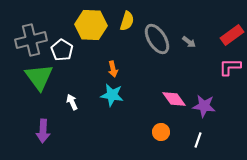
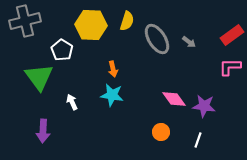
gray cross: moved 6 px left, 19 px up
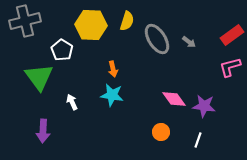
pink L-shape: rotated 15 degrees counterclockwise
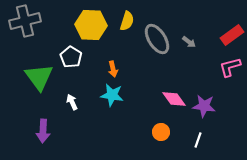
white pentagon: moved 9 px right, 7 px down
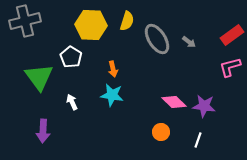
pink diamond: moved 3 px down; rotated 10 degrees counterclockwise
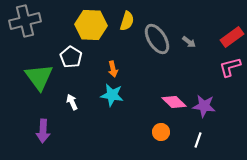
red rectangle: moved 2 px down
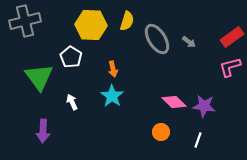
cyan star: moved 1 px down; rotated 25 degrees clockwise
